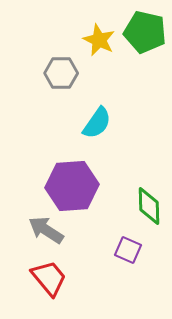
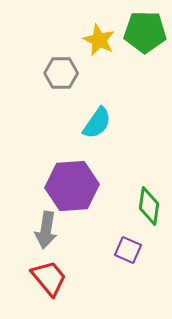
green pentagon: rotated 12 degrees counterclockwise
green diamond: rotated 9 degrees clockwise
gray arrow: rotated 114 degrees counterclockwise
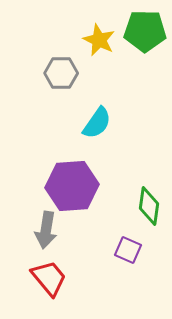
green pentagon: moved 1 px up
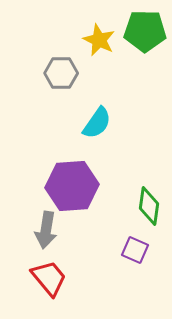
purple square: moved 7 px right
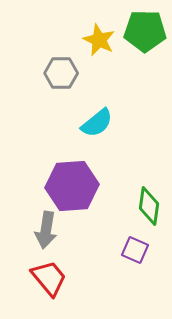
cyan semicircle: rotated 16 degrees clockwise
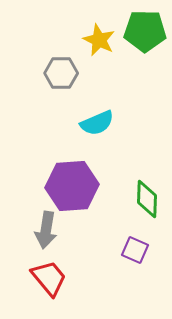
cyan semicircle: rotated 16 degrees clockwise
green diamond: moved 2 px left, 7 px up; rotated 6 degrees counterclockwise
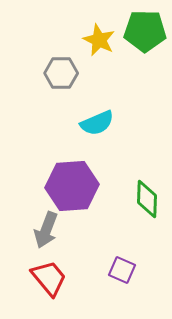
gray arrow: rotated 12 degrees clockwise
purple square: moved 13 px left, 20 px down
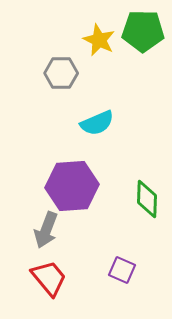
green pentagon: moved 2 px left
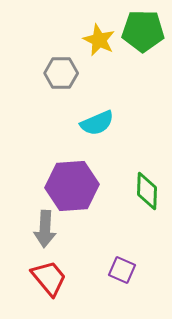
green diamond: moved 8 px up
gray arrow: moved 1 px left, 1 px up; rotated 18 degrees counterclockwise
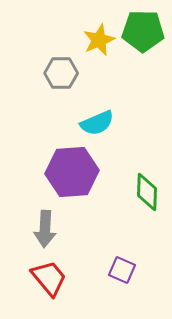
yellow star: rotated 24 degrees clockwise
purple hexagon: moved 14 px up
green diamond: moved 1 px down
